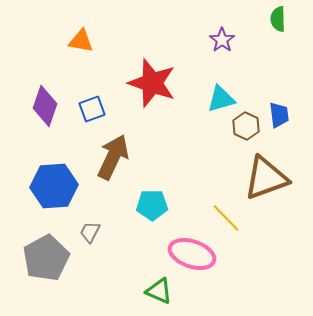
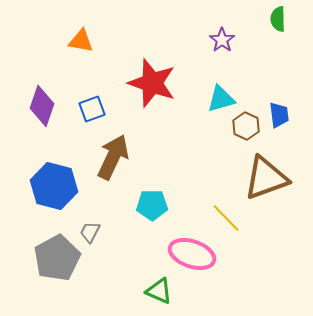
purple diamond: moved 3 px left
blue hexagon: rotated 18 degrees clockwise
gray pentagon: moved 11 px right
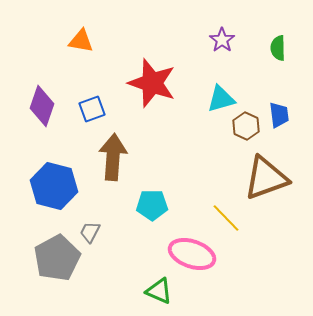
green semicircle: moved 29 px down
brown arrow: rotated 21 degrees counterclockwise
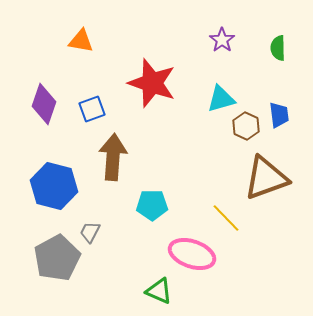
purple diamond: moved 2 px right, 2 px up
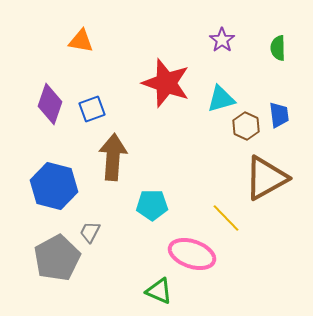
red star: moved 14 px right
purple diamond: moved 6 px right
brown triangle: rotated 9 degrees counterclockwise
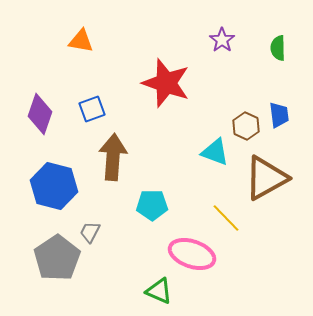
cyan triangle: moved 6 px left, 53 px down; rotated 36 degrees clockwise
purple diamond: moved 10 px left, 10 px down
gray pentagon: rotated 6 degrees counterclockwise
